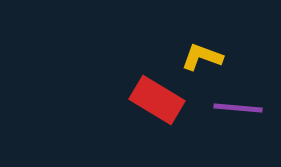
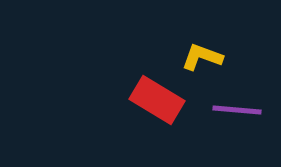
purple line: moved 1 px left, 2 px down
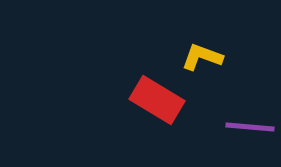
purple line: moved 13 px right, 17 px down
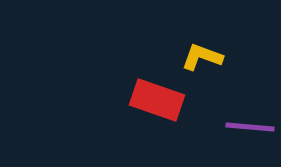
red rectangle: rotated 12 degrees counterclockwise
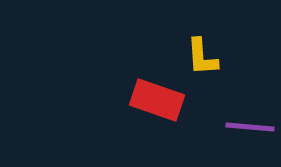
yellow L-shape: rotated 114 degrees counterclockwise
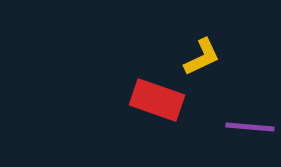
yellow L-shape: rotated 111 degrees counterclockwise
